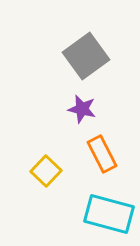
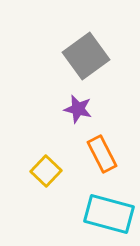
purple star: moved 4 px left
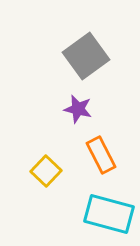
orange rectangle: moved 1 px left, 1 px down
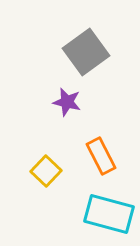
gray square: moved 4 px up
purple star: moved 11 px left, 7 px up
orange rectangle: moved 1 px down
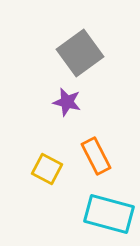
gray square: moved 6 px left, 1 px down
orange rectangle: moved 5 px left
yellow square: moved 1 px right, 2 px up; rotated 16 degrees counterclockwise
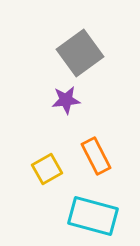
purple star: moved 1 px left, 2 px up; rotated 20 degrees counterclockwise
yellow square: rotated 32 degrees clockwise
cyan rectangle: moved 16 px left, 2 px down
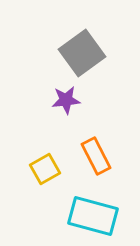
gray square: moved 2 px right
yellow square: moved 2 px left
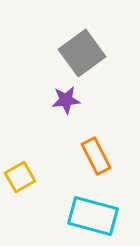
yellow square: moved 25 px left, 8 px down
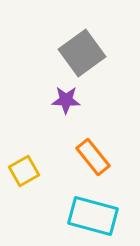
purple star: rotated 8 degrees clockwise
orange rectangle: moved 3 px left, 1 px down; rotated 12 degrees counterclockwise
yellow square: moved 4 px right, 6 px up
